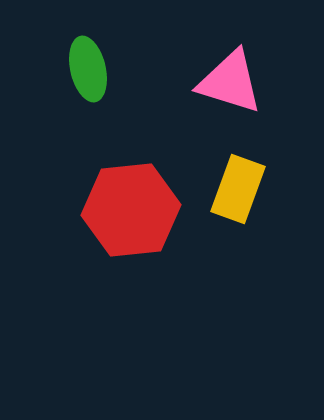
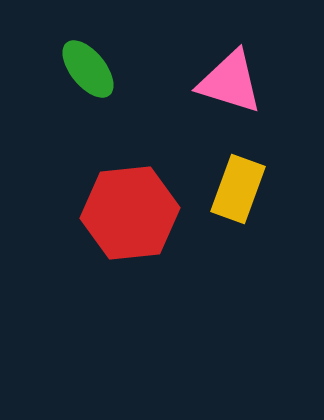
green ellipse: rotated 26 degrees counterclockwise
red hexagon: moved 1 px left, 3 px down
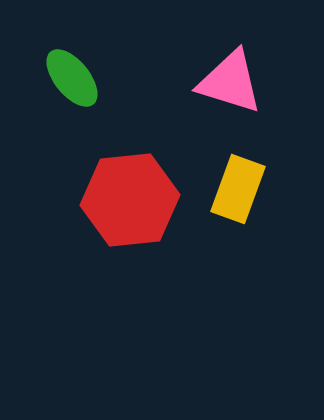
green ellipse: moved 16 px left, 9 px down
red hexagon: moved 13 px up
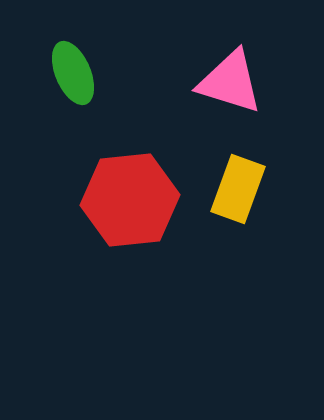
green ellipse: moved 1 px right, 5 px up; rotated 16 degrees clockwise
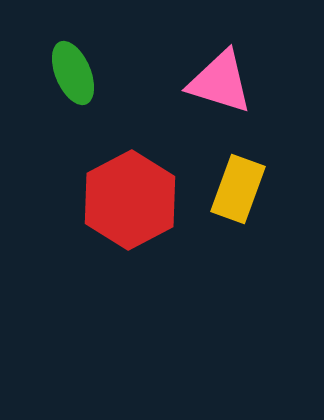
pink triangle: moved 10 px left
red hexagon: rotated 22 degrees counterclockwise
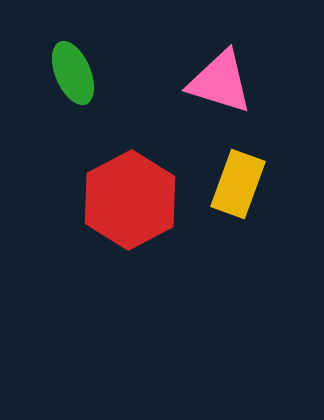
yellow rectangle: moved 5 px up
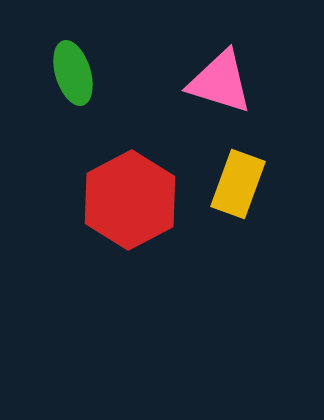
green ellipse: rotated 6 degrees clockwise
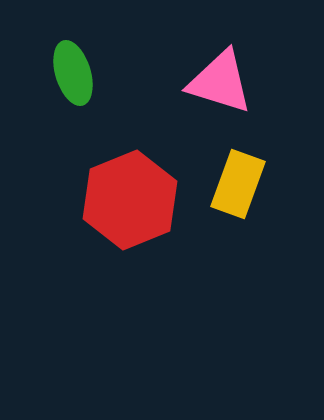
red hexagon: rotated 6 degrees clockwise
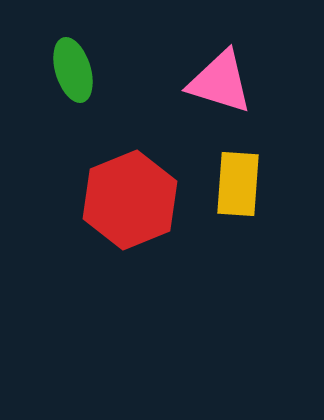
green ellipse: moved 3 px up
yellow rectangle: rotated 16 degrees counterclockwise
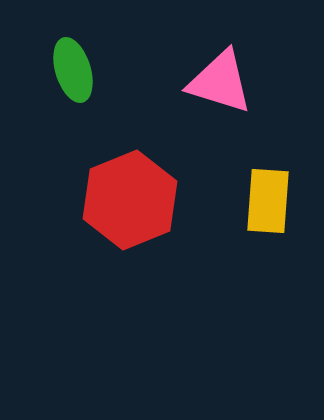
yellow rectangle: moved 30 px right, 17 px down
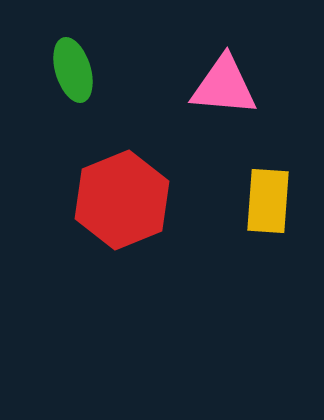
pink triangle: moved 4 px right, 4 px down; rotated 12 degrees counterclockwise
red hexagon: moved 8 px left
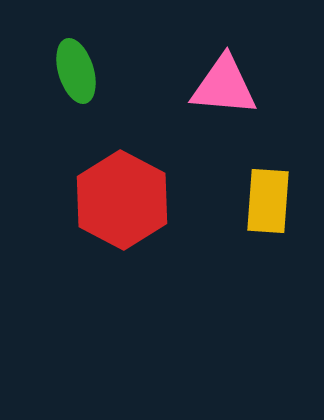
green ellipse: moved 3 px right, 1 px down
red hexagon: rotated 10 degrees counterclockwise
